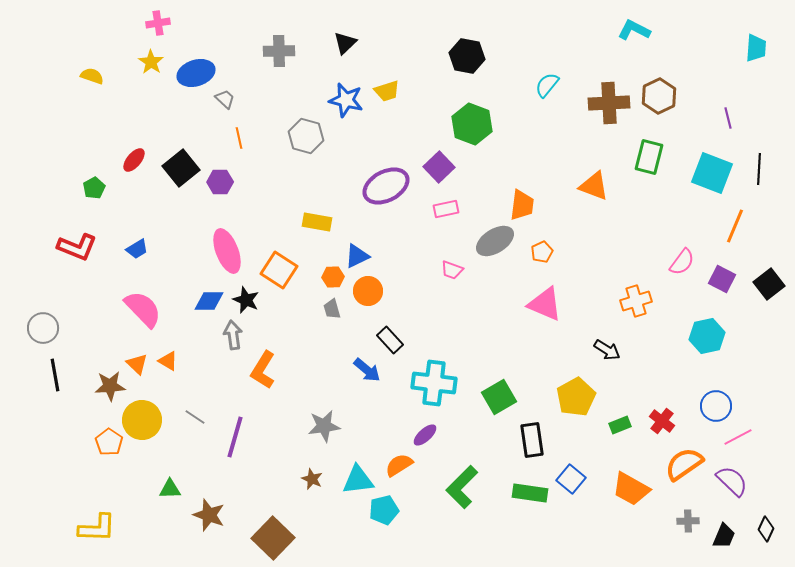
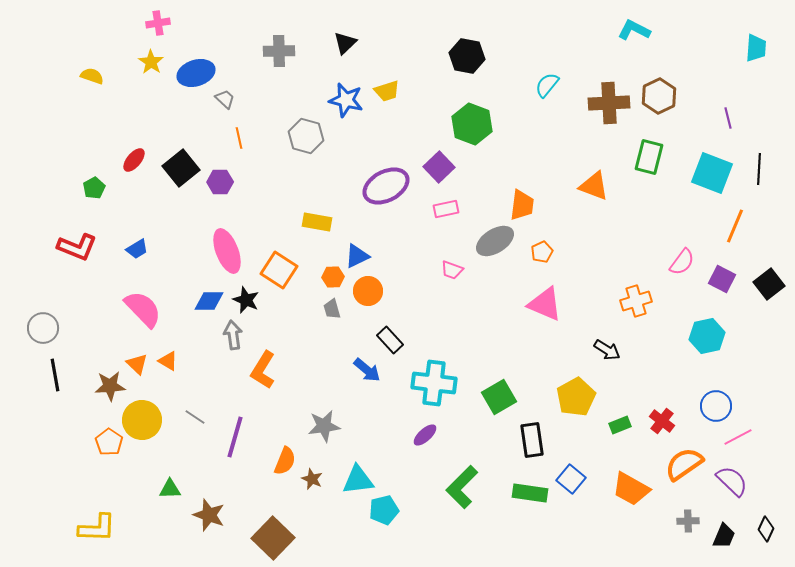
orange semicircle at (399, 465): moved 114 px left, 4 px up; rotated 144 degrees clockwise
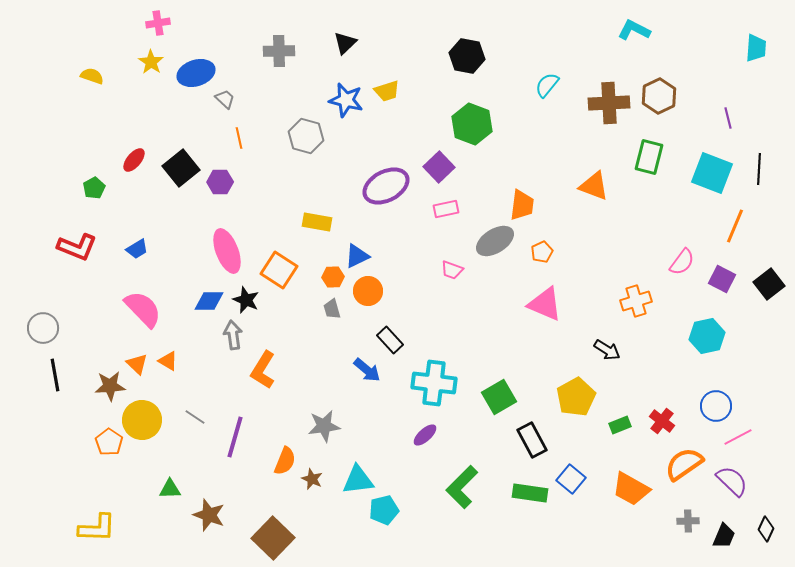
black rectangle at (532, 440): rotated 20 degrees counterclockwise
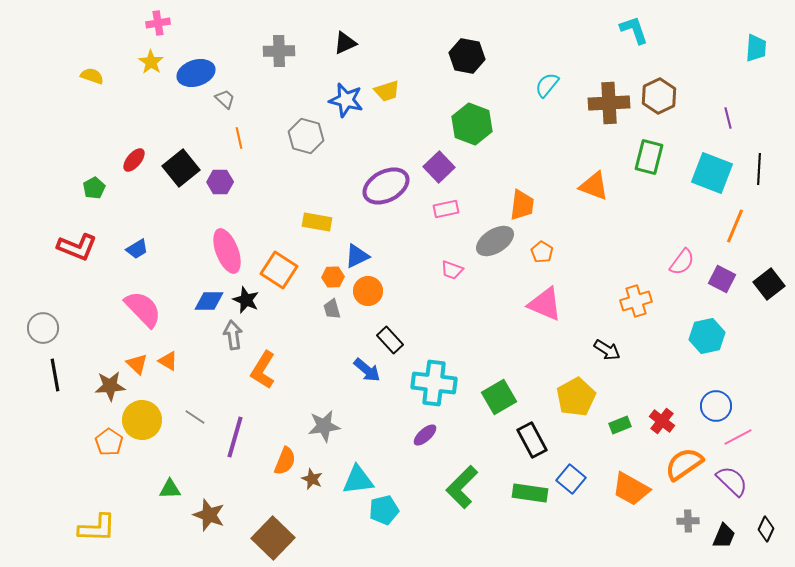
cyan L-shape at (634, 30): rotated 44 degrees clockwise
black triangle at (345, 43): rotated 20 degrees clockwise
orange pentagon at (542, 252): rotated 15 degrees counterclockwise
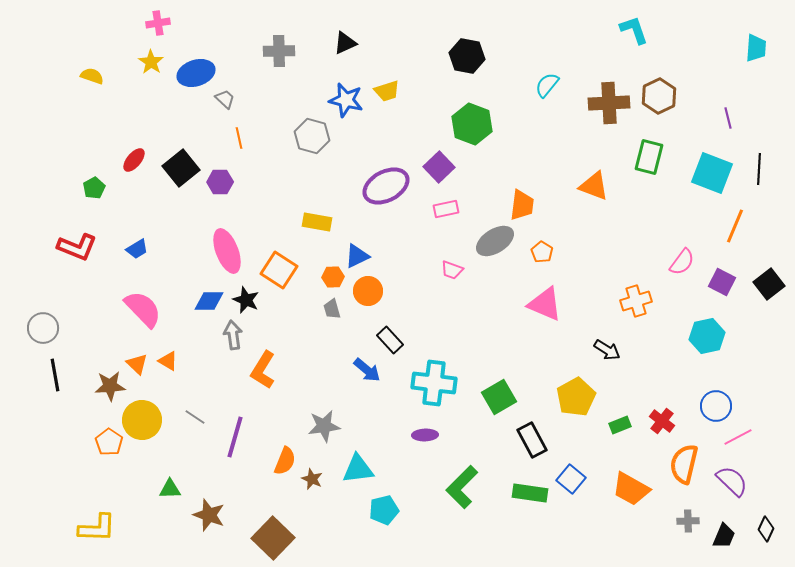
gray hexagon at (306, 136): moved 6 px right
purple square at (722, 279): moved 3 px down
purple ellipse at (425, 435): rotated 40 degrees clockwise
orange semicircle at (684, 464): rotated 42 degrees counterclockwise
cyan triangle at (358, 480): moved 11 px up
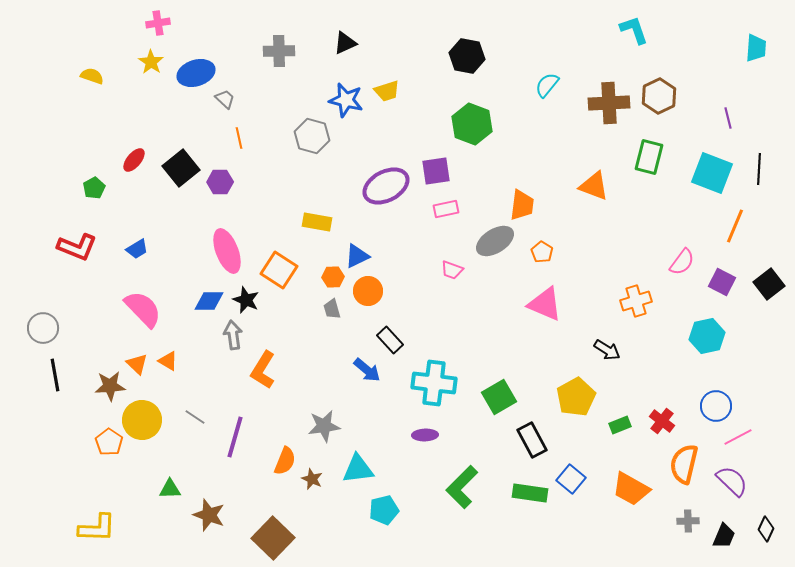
purple square at (439, 167): moved 3 px left, 4 px down; rotated 36 degrees clockwise
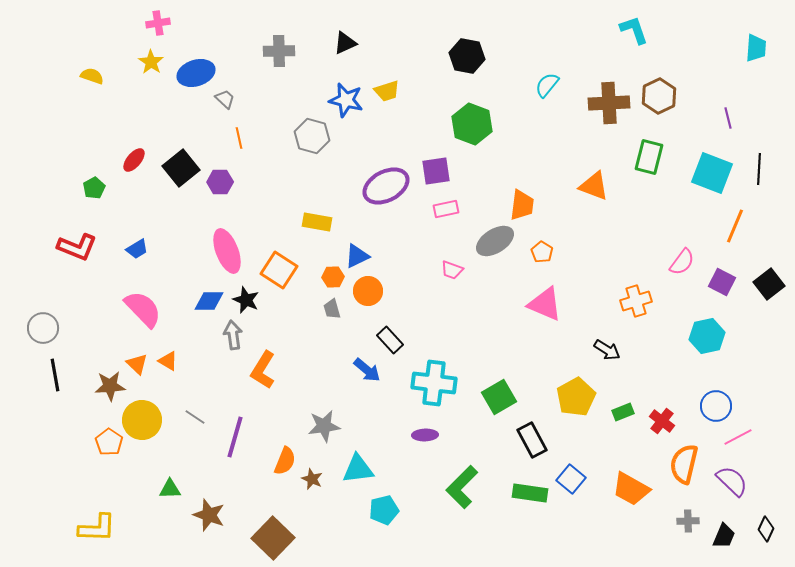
green rectangle at (620, 425): moved 3 px right, 13 px up
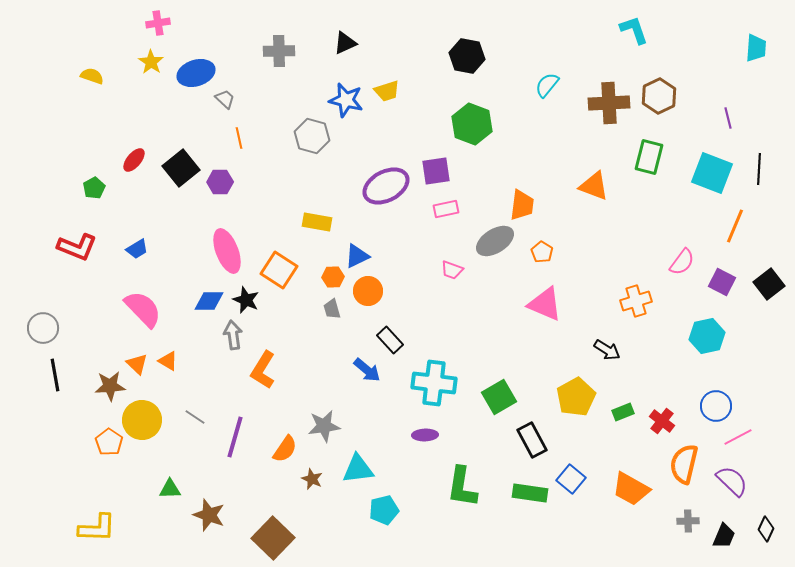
orange semicircle at (285, 461): moved 12 px up; rotated 12 degrees clockwise
green L-shape at (462, 487): rotated 36 degrees counterclockwise
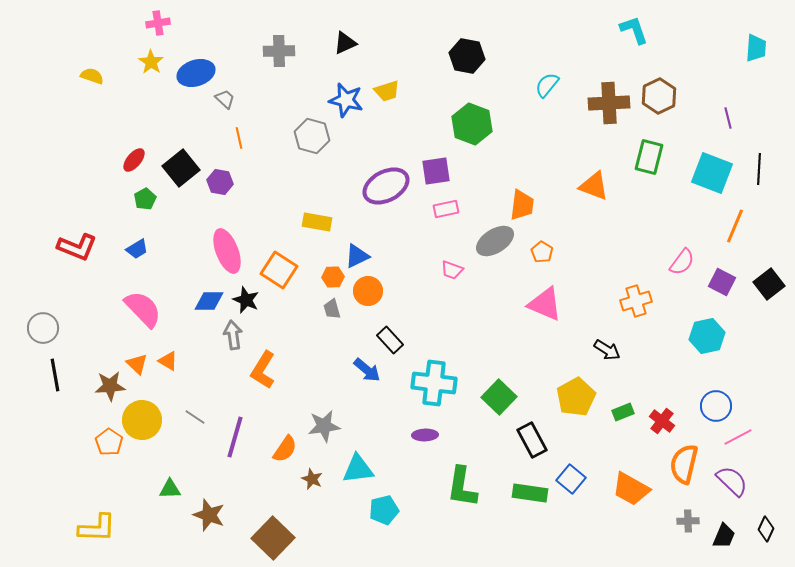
purple hexagon at (220, 182): rotated 10 degrees clockwise
green pentagon at (94, 188): moved 51 px right, 11 px down
green square at (499, 397): rotated 16 degrees counterclockwise
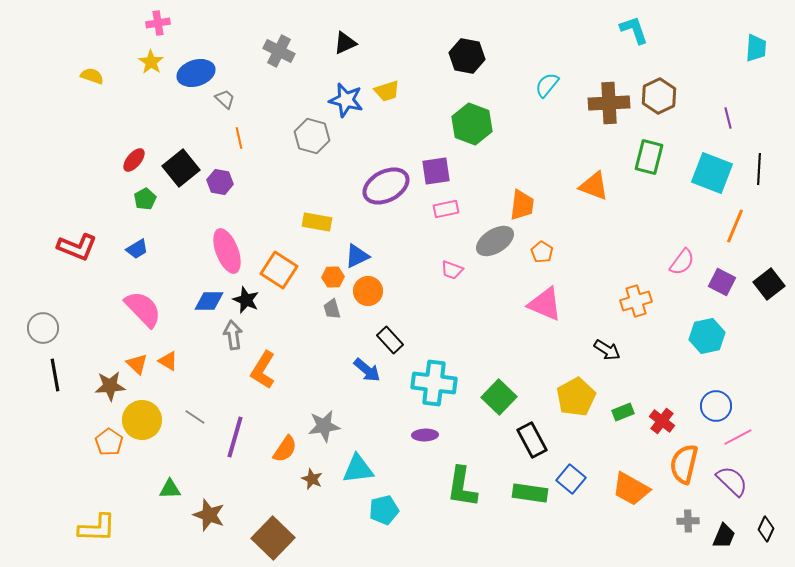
gray cross at (279, 51): rotated 28 degrees clockwise
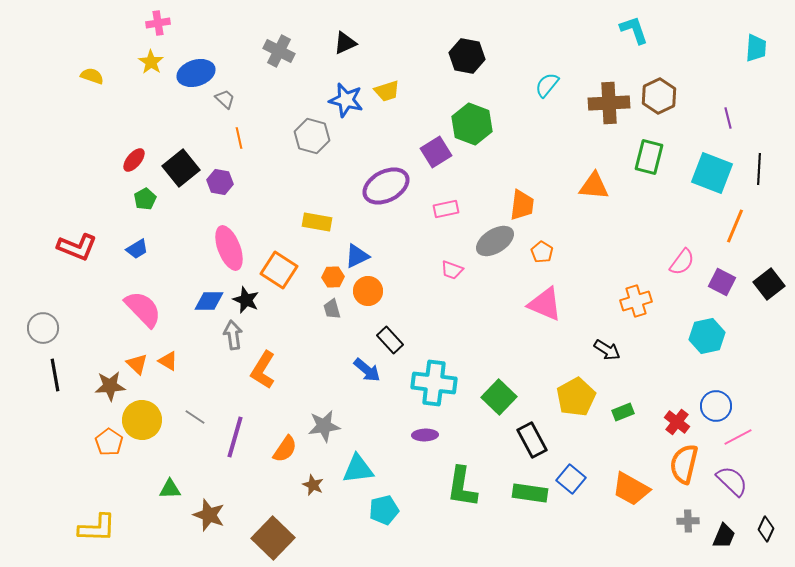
purple square at (436, 171): moved 19 px up; rotated 24 degrees counterclockwise
orange triangle at (594, 186): rotated 16 degrees counterclockwise
pink ellipse at (227, 251): moved 2 px right, 3 px up
red cross at (662, 421): moved 15 px right, 1 px down
brown star at (312, 479): moved 1 px right, 6 px down
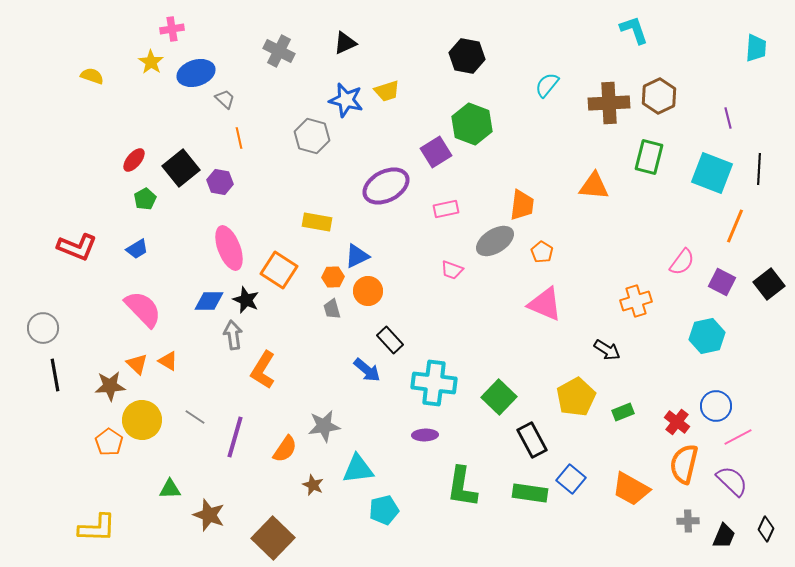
pink cross at (158, 23): moved 14 px right, 6 px down
